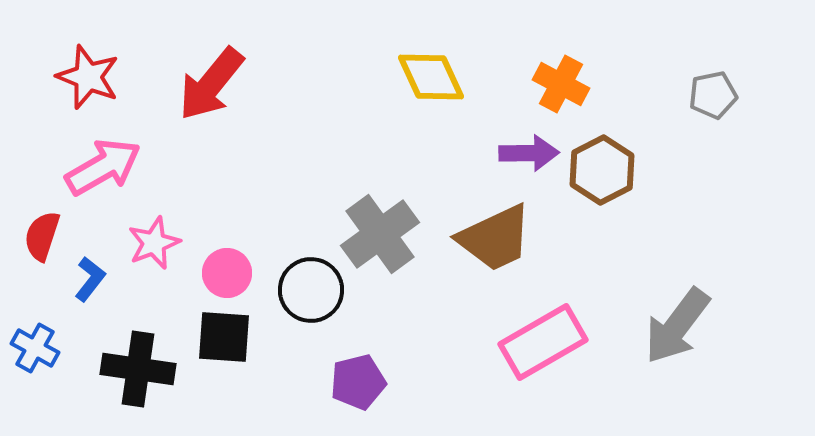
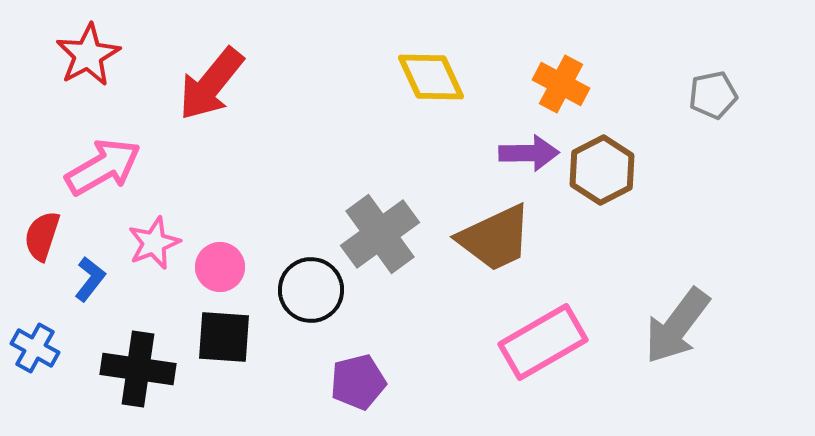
red star: moved 22 px up; rotated 22 degrees clockwise
pink circle: moved 7 px left, 6 px up
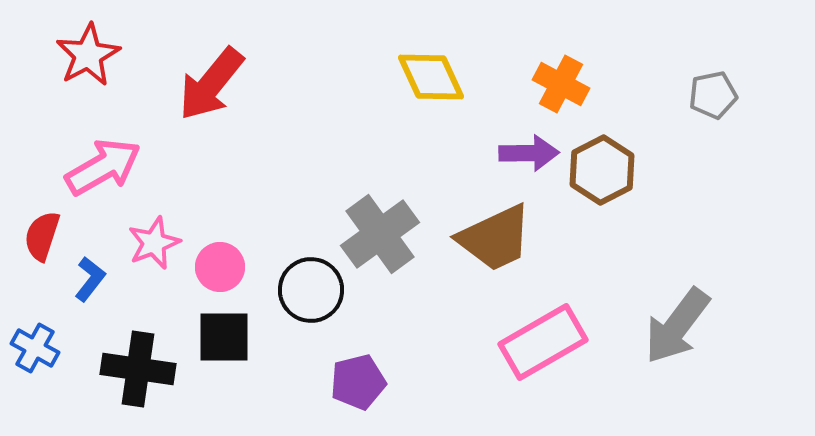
black square: rotated 4 degrees counterclockwise
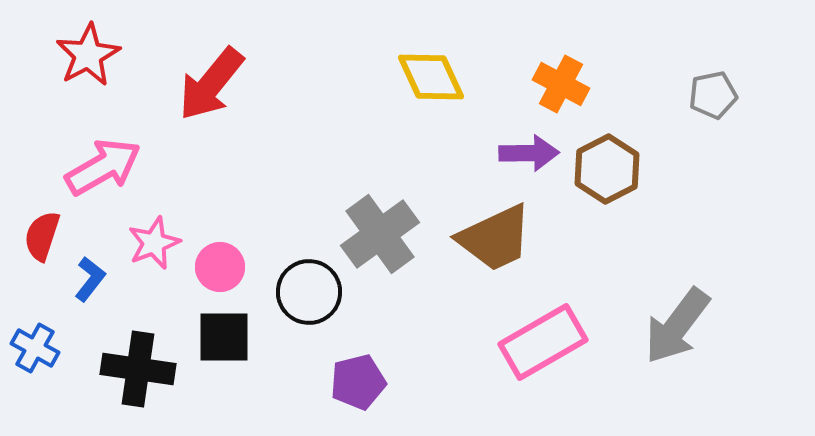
brown hexagon: moved 5 px right, 1 px up
black circle: moved 2 px left, 2 px down
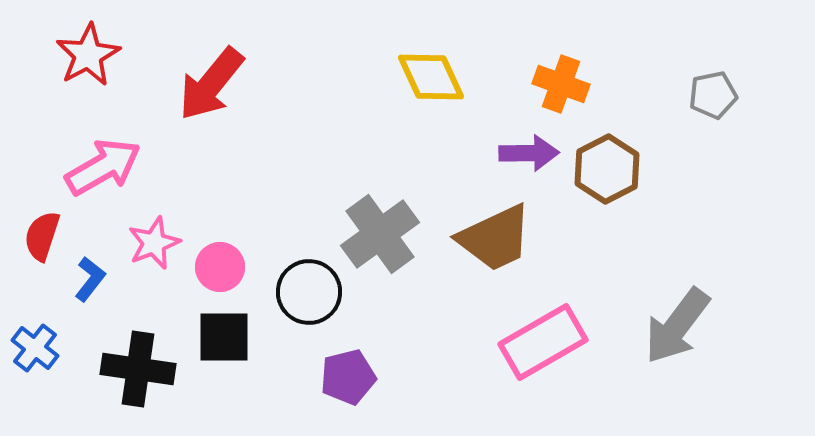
orange cross: rotated 8 degrees counterclockwise
blue cross: rotated 9 degrees clockwise
purple pentagon: moved 10 px left, 5 px up
